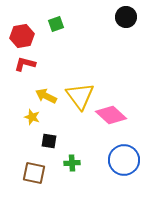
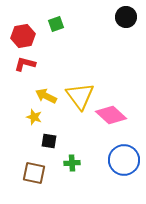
red hexagon: moved 1 px right
yellow star: moved 2 px right
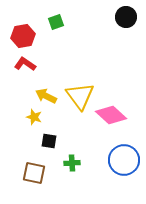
green square: moved 2 px up
red L-shape: rotated 20 degrees clockwise
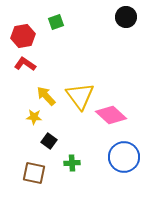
yellow arrow: rotated 20 degrees clockwise
yellow star: rotated 14 degrees counterclockwise
black square: rotated 28 degrees clockwise
blue circle: moved 3 px up
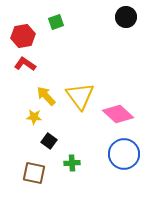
pink diamond: moved 7 px right, 1 px up
blue circle: moved 3 px up
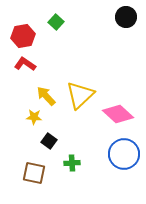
green square: rotated 28 degrees counterclockwise
yellow triangle: moved 1 px up; rotated 24 degrees clockwise
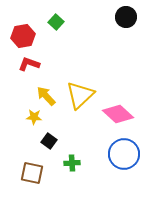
red L-shape: moved 4 px right; rotated 15 degrees counterclockwise
brown square: moved 2 px left
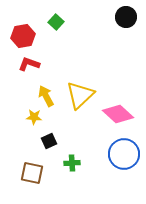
yellow arrow: rotated 15 degrees clockwise
black square: rotated 28 degrees clockwise
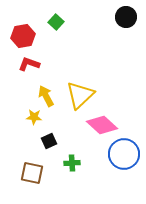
pink diamond: moved 16 px left, 11 px down
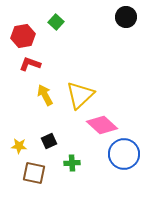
red L-shape: moved 1 px right
yellow arrow: moved 1 px left, 1 px up
yellow star: moved 15 px left, 29 px down
brown square: moved 2 px right
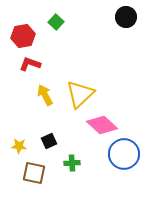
yellow triangle: moved 1 px up
